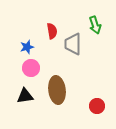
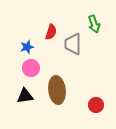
green arrow: moved 1 px left, 1 px up
red semicircle: moved 1 px left, 1 px down; rotated 28 degrees clockwise
red circle: moved 1 px left, 1 px up
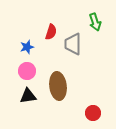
green arrow: moved 1 px right, 2 px up
pink circle: moved 4 px left, 3 px down
brown ellipse: moved 1 px right, 4 px up
black triangle: moved 3 px right
red circle: moved 3 px left, 8 px down
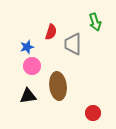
pink circle: moved 5 px right, 5 px up
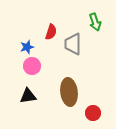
brown ellipse: moved 11 px right, 6 px down
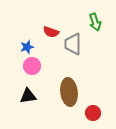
red semicircle: rotated 91 degrees clockwise
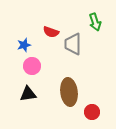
blue star: moved 3 px left, 2 px up
black triangle: moved 2 px up
red circle: moved 1 px left, 1 px up
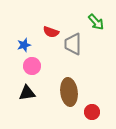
green arrow: moved 1 px right; rotated 24 degrees counterclockwise
black triangle: moved 1 px left, 1 px up
